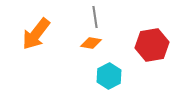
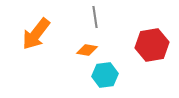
orange diamond: moved 4 px left, 7 px down
cyan hexagon: moved 4 px left, 1 px up; rotated 20 degrees clockwise
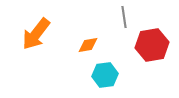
gray line: moved 29 px right
orange diamond: moved 1 px right, 5 px up; rotated 20 degrees counterclockwise
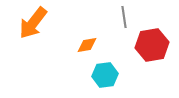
orange arrow: moved 3 px left, 11 px up
orange diamond: moved 1 px left
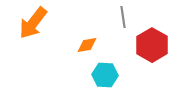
gray line: moved 1 px left
red hexagon: rotated 20 degrees counterclockwise
cyan hexagon: rotated 10 degrees clockwise
